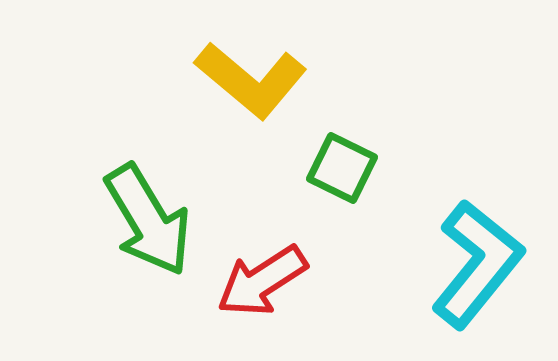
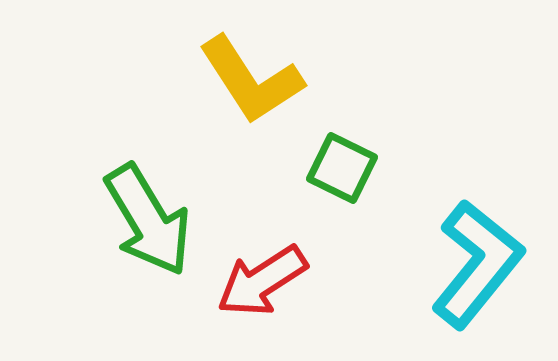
yellow L-shape: rotated 17 degrees clockwise
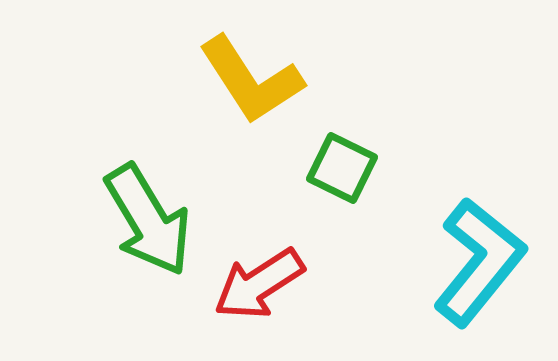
cyan L-shape: moved 2 px right, 2 px up
red arrow: moved 3 px left, 3 px down
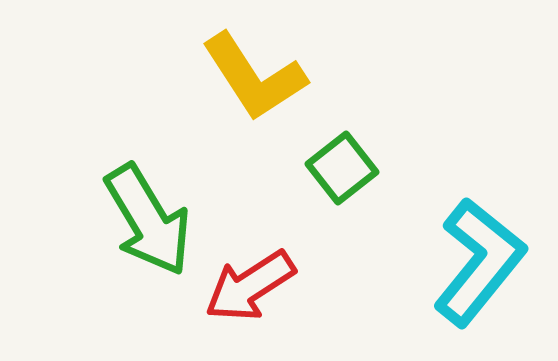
yellow L-shape: moved 3 px right, 3 px up
green square: rotated 26 degrees clockwise
red arrow: moved 9 px left, 2 px down
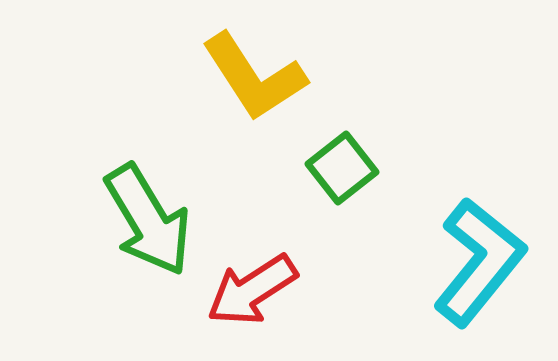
red arrow: moved 2 px right, 4 px down
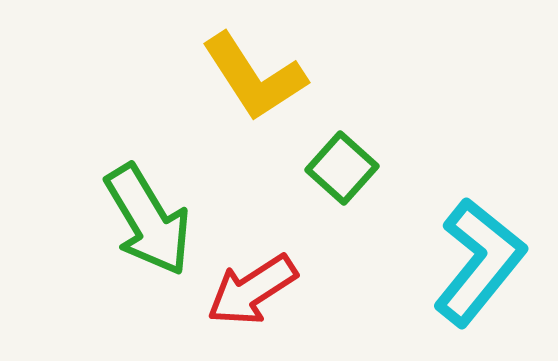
green square: rotated 10 degrees counterclockwise
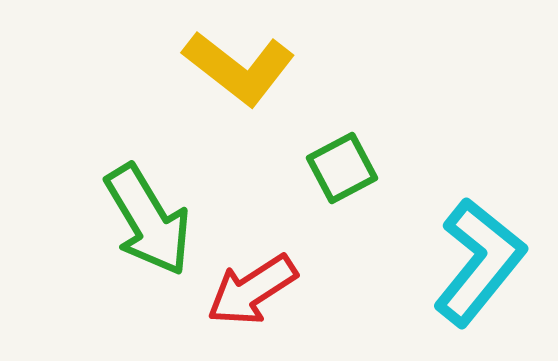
yellow L-shape: moved 15 px left, 9 px up; rotated 19 degrees counterclockwise
green square: rotated 20 degrees clockwise
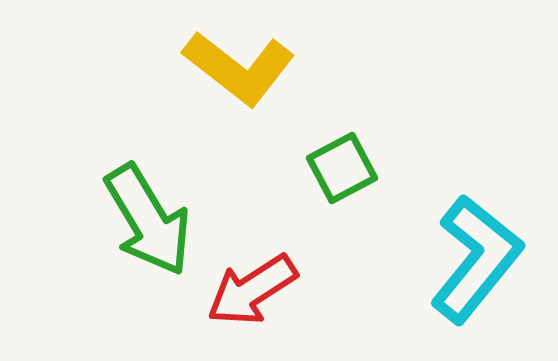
cyan L-shape: moved 3 px left, 3 px up
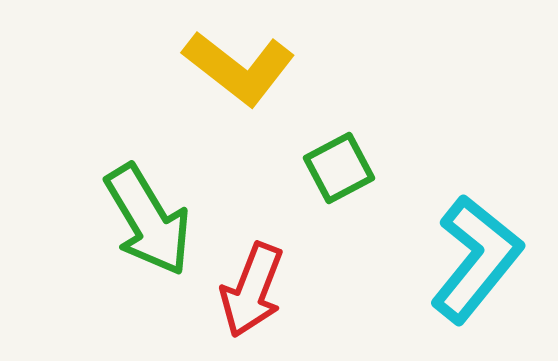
green square: moved 3 px left
red arrow: rotated 36 degrees counterclockwise
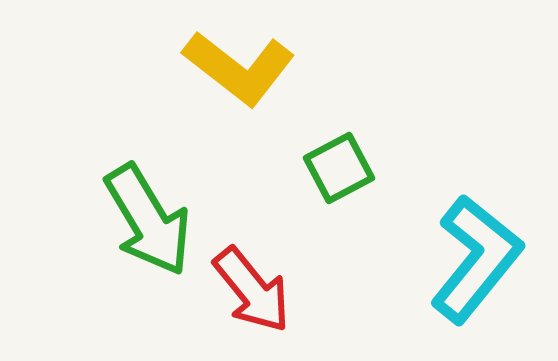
red arrow: rotated 60 degrees counterclockwise
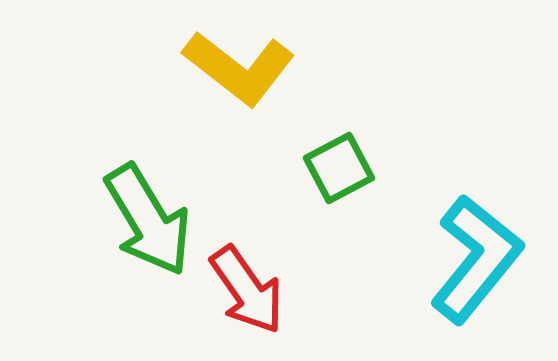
red arrow: moved 5 px left; rotated 4 degrees clockwise
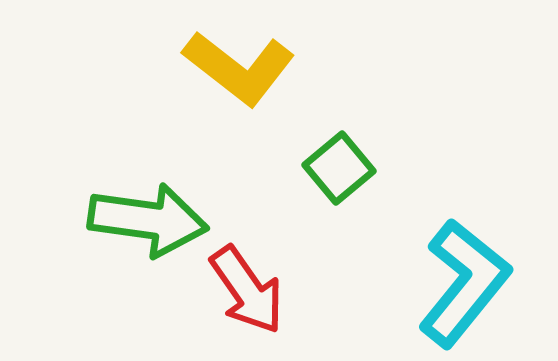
green square: rotated 12 degrees counterclockwise
green arrow: rotated 51 degrees counterclockwise
cyan L-shape: moved 12 px left, 24 px down
